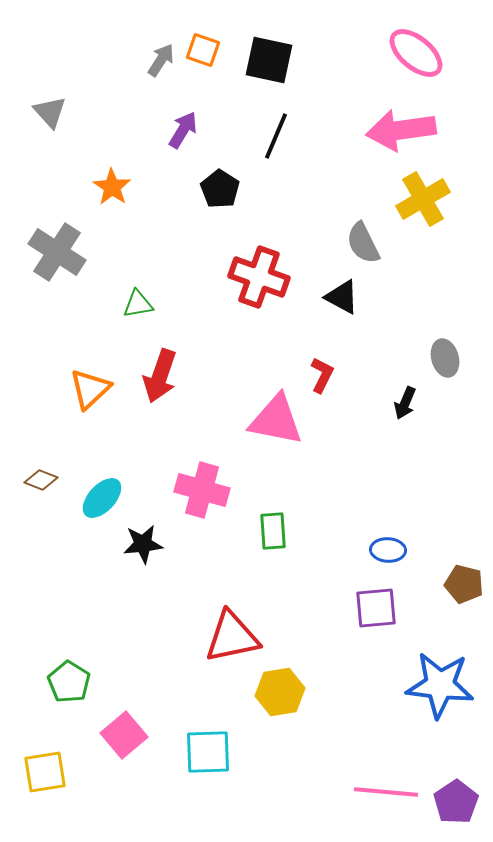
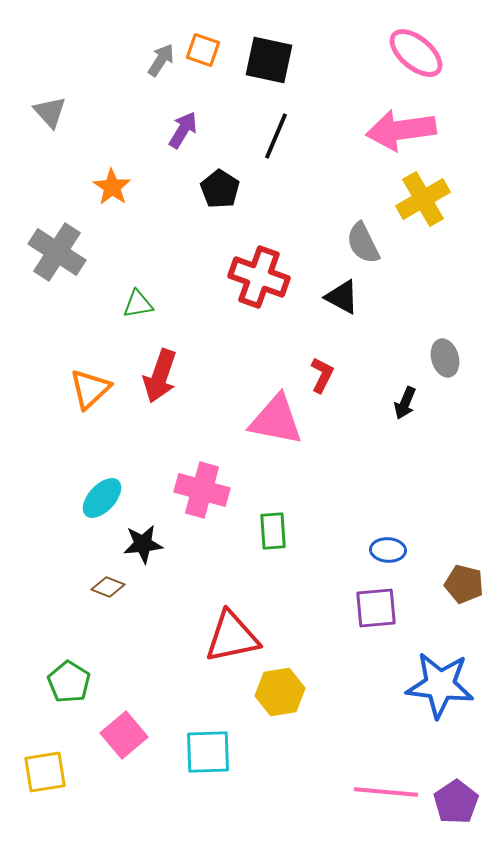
brown diamond: moved 67 px right, 107 px down
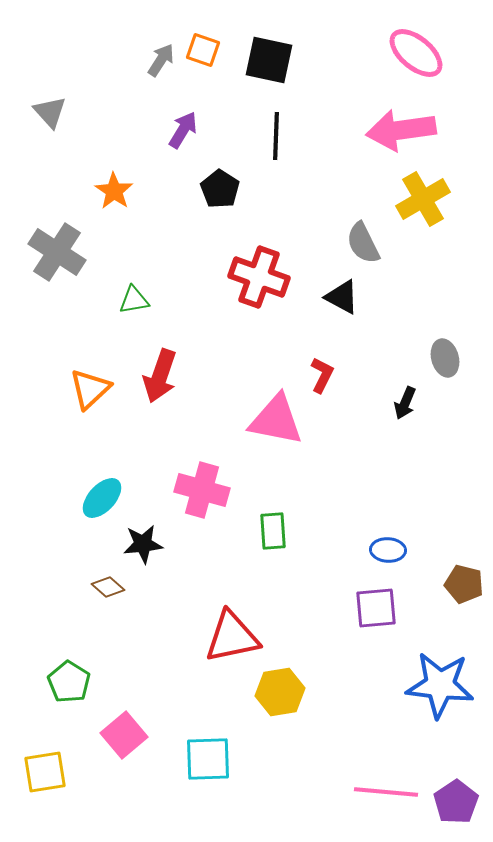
black line: rotated 21 degrees counterclockwise
orange star: moved 2 px right, 4 px down
green triangle: moved 4 px left, 4 px up
brown diamond: rotated 20 degrees clockwise
cyan square: moved 7 px down
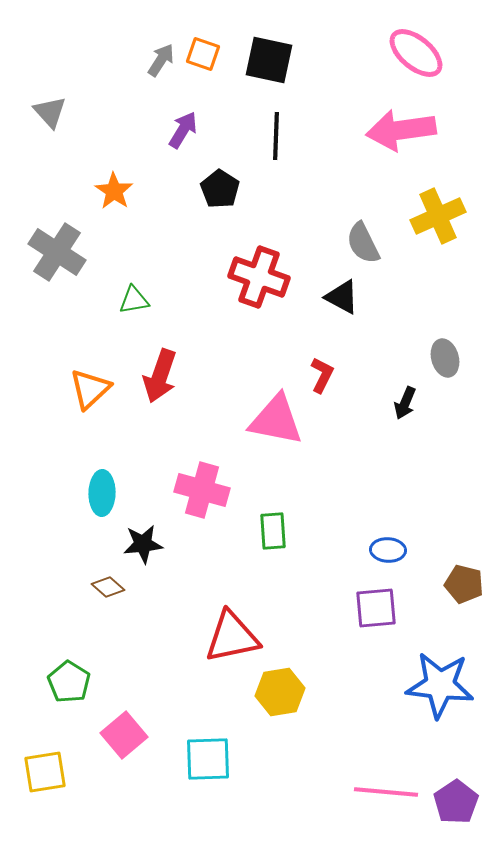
orange square: moved 4 px down
yellow cross: moved 15 px right, 17 px down; rotated 6 degrees clockwise
cyan ellipse: moved 5 px up; rotated 42 degrees counterclockwise
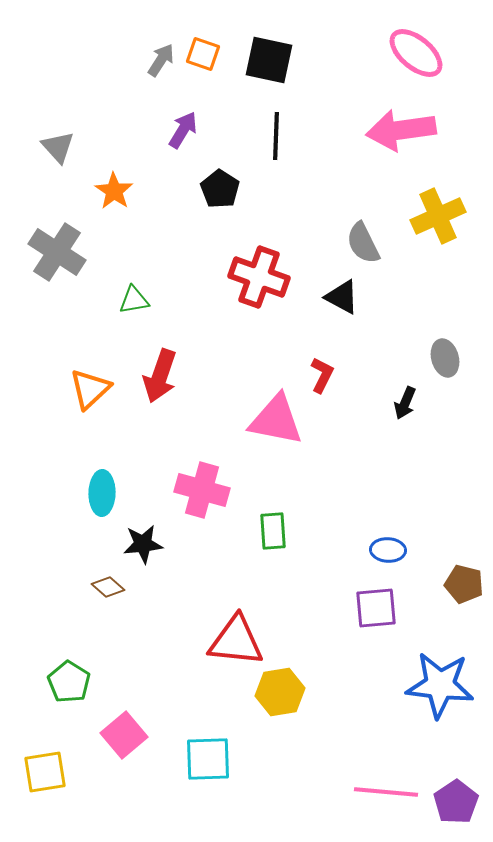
gray triangle: moved 8 px right, 35 px down
red triangle: moved 4 px right, 4 px down; rotated 18 degrees clockwise
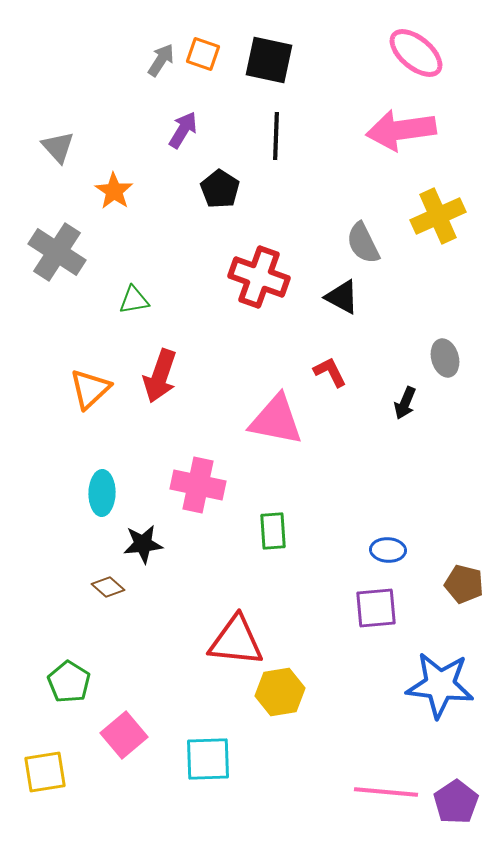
red L-shape: moved 8 px right, 3 px up; rotated 54 degrees counterclockwise
pink cross: moved 4 px left, 5 px up; rotated 4 degrees counterclockwise
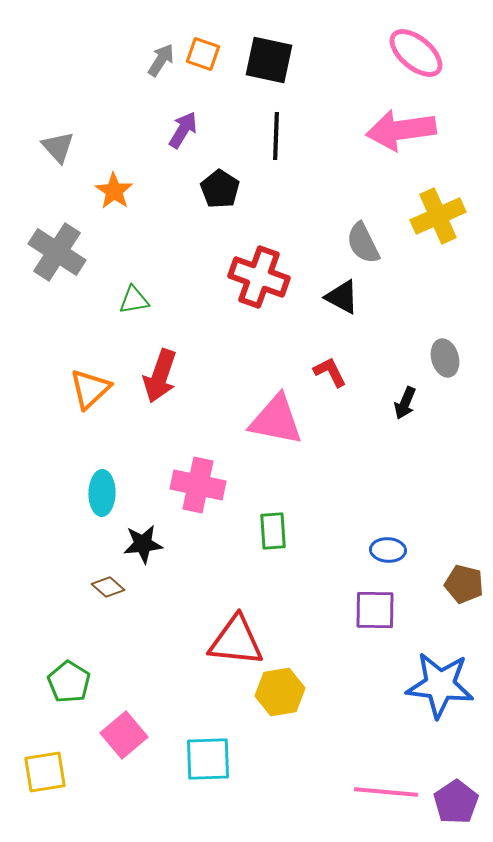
purple square: moved 1 px left, 2 px down; rotated 6 degrees clockwise
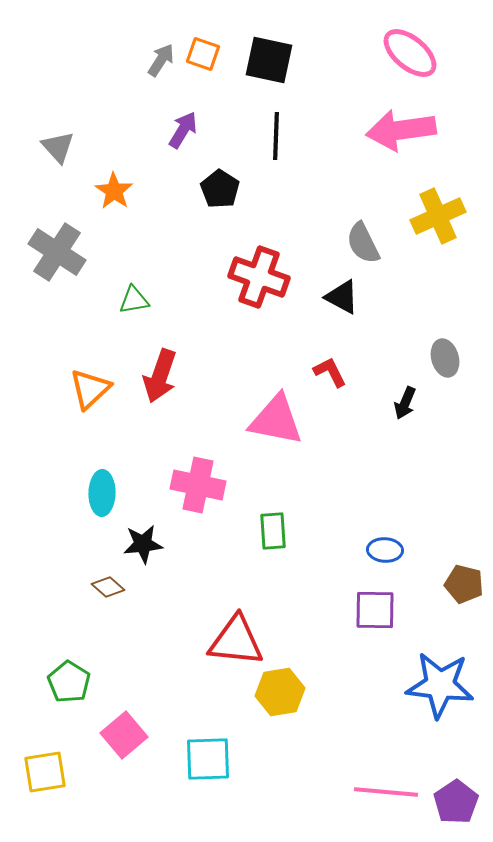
pink ellipse: moved 6 px left
blue ellipse: moved 3 px left
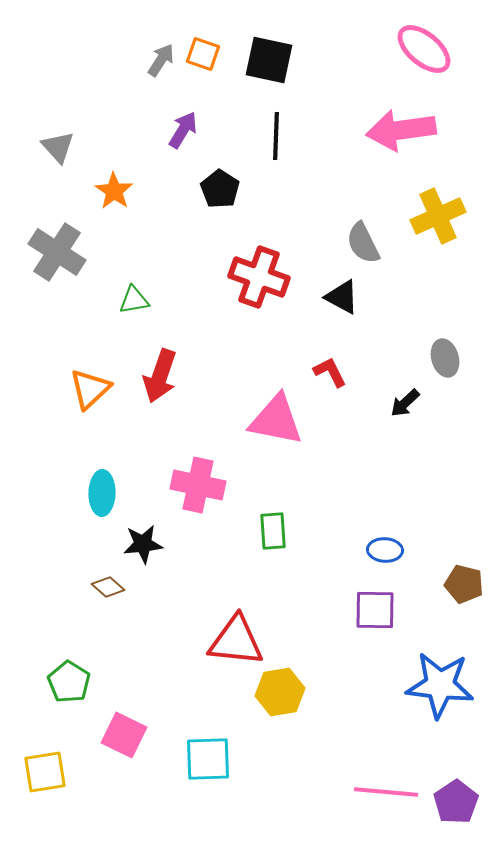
pink ellipse: moved 14 px right, 4 px up
black arrow: rotated 24 degrees clockwise
pink square: rotated 24 degrees counterclockwise
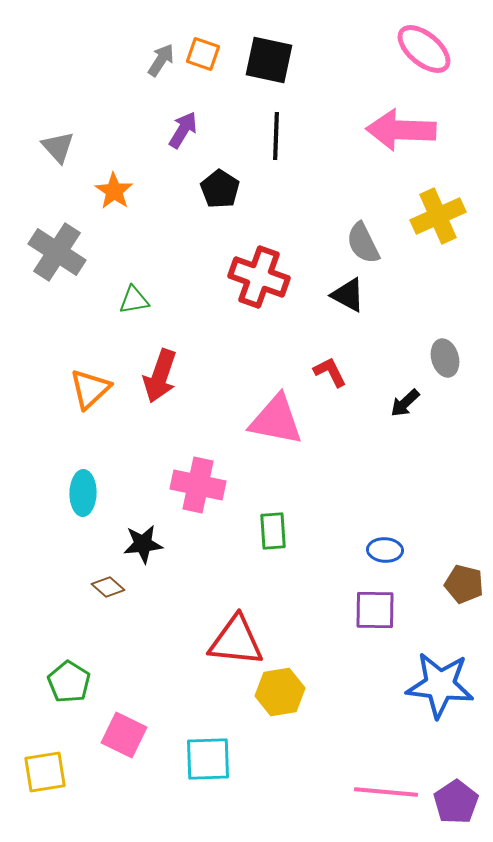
pink arrow: rotated 10 degrees clockwise
black triangle: moved 6 px right, 2 px up
cyan ellipse: moved 19 px left
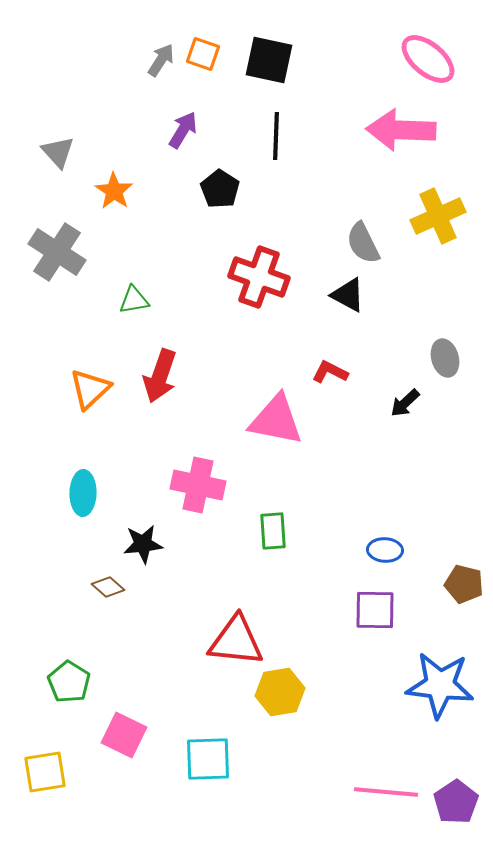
pink ellipse: moved 4 px right, 10 px down
gray triangle: moved 5 px down
red L-shape: rotated 36 degrees counterclockwise
